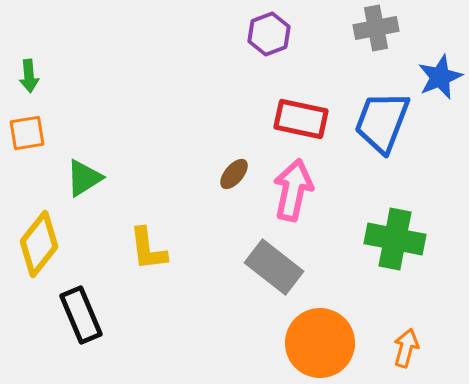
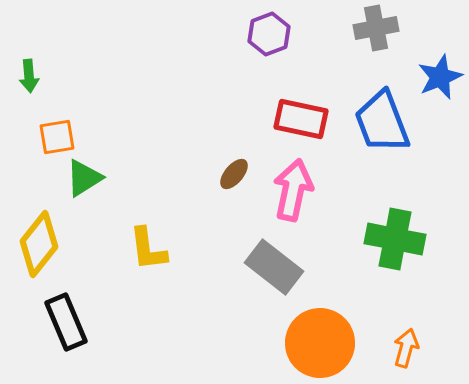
blue trapezoid: rotated 42 degrees counterclockwise
orange square: moved 30 px right, 4 px down
black rectangle: moved 15 px left, 7 px down
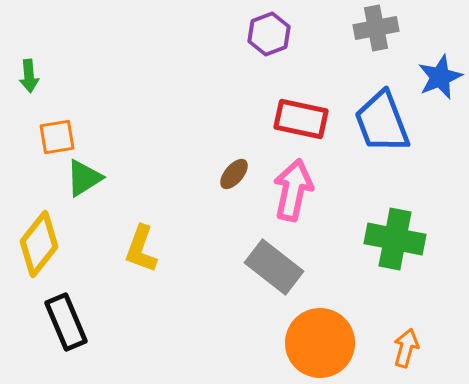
yellow L-shape: moved 7 px left; rotated 27 degrees clockwise
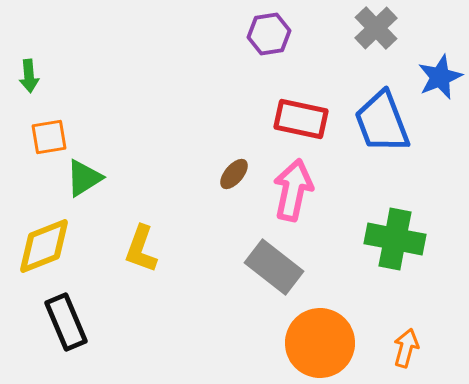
gray cross: rotated 33 degrees counterclockwise
purple hexagon: rotated 12 degrees clockwise
orange square: moved 8 px left
yellow diamond: moved 5 px right, 2 px down; rotated 30 degrees clockwise
